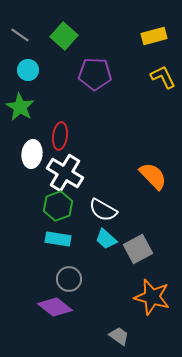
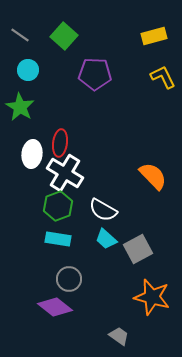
red ellipse: moved 7 px down
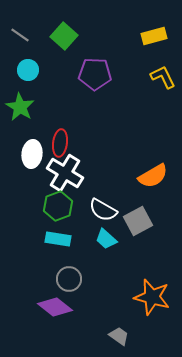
orange semicircle: rotated 104 degrees clockwise
gray square: moved 28 px up
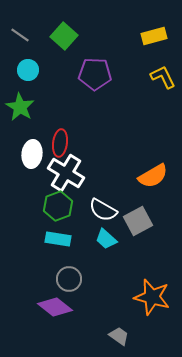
white cross: moved 1 px right
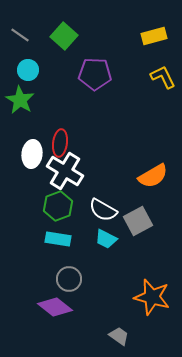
green star: moved 7 px up
white cross: moved 1 px left, 2 px up
cyan trapezoid: rotated 15 degrees counterclockwise
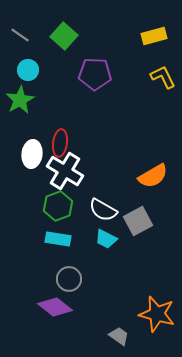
green star: rotated 12 degrees clockwise
orange star: moved 5 px right, 17 px down
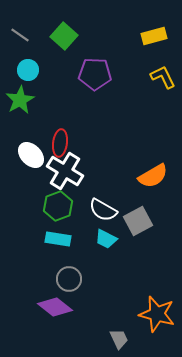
white ellipse: moved 1 px left, 1 px down; rotated 52 degrees counterclockwise
gray trapezoid: moved 3 px down; rotated 30 degrees clockwise
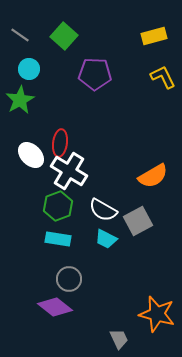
cyan circle: moved 1 px right, 1 px up
white cross: moved 4 px right
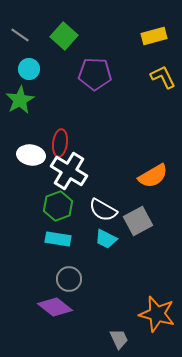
white ellipse: rotated 36 degrees counterclockwise
